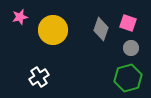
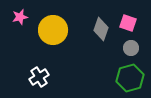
green hexagon: moved 2 px right
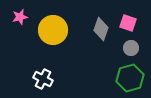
white cross: moved 4 px right, 2 px down; rotated 30 degrees counterclockwise
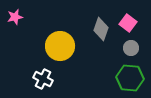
pink star: moved 5 px left
pink square: rotated 18 degrees clockwise
yellow circle: moved 7 px right, 16 px down
green hexagon: rotated 20 degrees clockwise
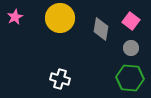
pink star: rotated 14 degrees counterclockwise
pink square: moved 3 px right, 2 px up
gray diamond: rotated 10 degrees counterclockwise
yellow circle: moved 28 px up
white cross: moved 17 px right; rotated 12 degrees counterclockwise
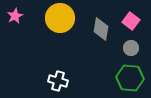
pink star: moved 1 px up
white cross: moved 2 px left, 2 px down
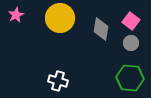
pink star: moved 1 px right, 1 px up
gray circle: moved 5 px up
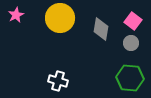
pink square: moved 2 px right
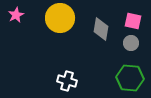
pink square: rotated 24 degrees counterclockwise
white cross: moved 9 px right
